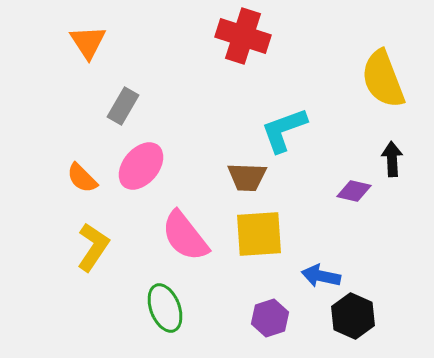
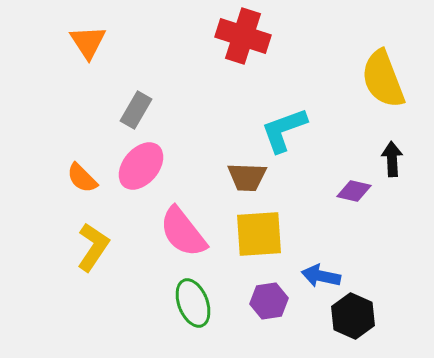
gray rectangle: moved 13 px right, 4 px down
pink semicircle: moved 2 px left, 4 px up
green ellipse: moved 28 px right, 5 px up
purple hexagon: moved 1 px left, 17 px up; rotated 9 degrees clockwise
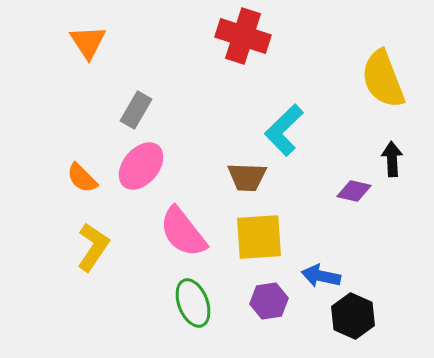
cyan L-shape: rotated 24 degrees counterclockwise
yellow square: moved 3 px down
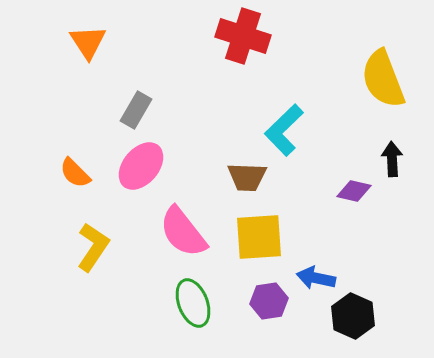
orange semicircle: moved 7 px left, 5 px up
blue arrow: moved 5 px left, 2 px down
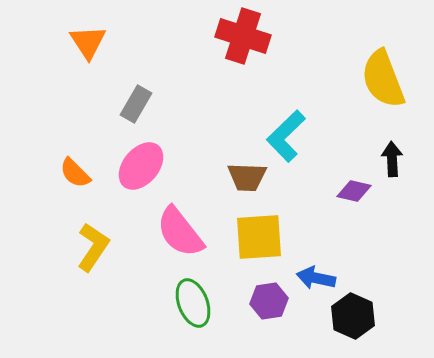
gray rectangle: moved 6 px up
cyan L-shape: moved 2 px right, 6 px down
pink semicircle: moved 3 px left
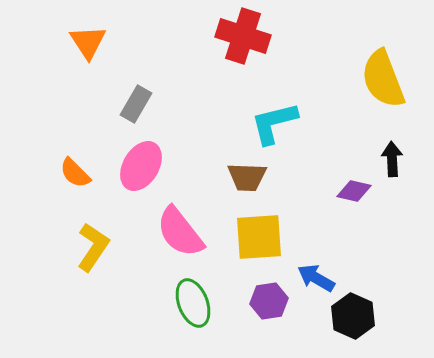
cyan L-shape: moved 12 px left, 13 px up; rotated 30 degrees clockwise
pink ellipse: rotated 9 degrees counterclockwise
blue arrow: rotated 18 degrees clockwise
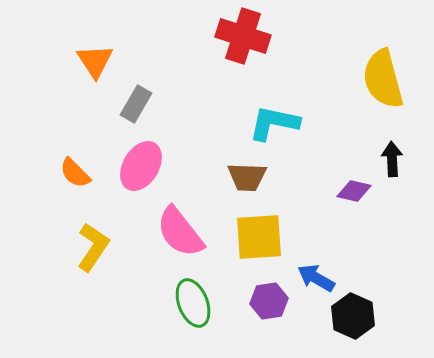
orange triangle: moved 7 px right, 19 px down
yellow semicircle: rotated 6 degrees clockwise
cyan L-shape: rotated 26 degrees clockwise
